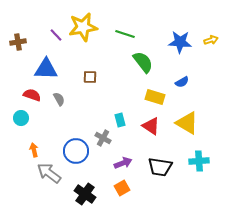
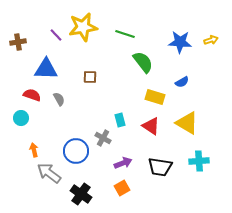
black cross: moved 4 px left
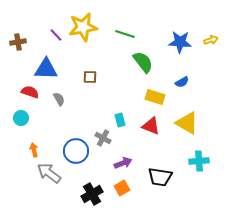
red semicircle: moved 2 px left, 3 px up
red triangle: rotated 12 degrees counterclockwise
black trapezoid: moved 10 px down
black cross: moved 11 px right; rotated 25 degrees clockwise
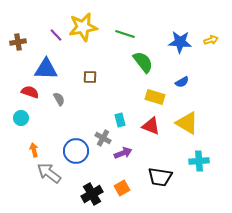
purple arrow: moved 10 px up
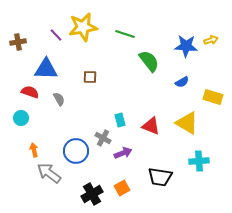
blue star: moved 6 px right, 4 px down
green semicircle: moved 6 px right, 1 px up
yellow rectangle: moved 58 px right
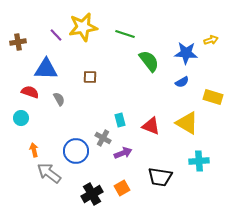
blue star: moved 7 px down
